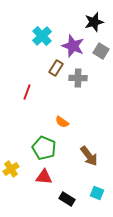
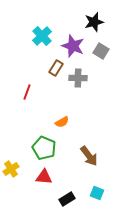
orange semicircle: rotated 64 degrees counterclockwise
black rectangle: rotated 63 degrees counterclockwise
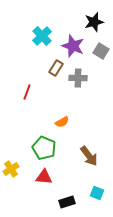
black rectangle: moved 3 px down; rotated 14 degrees clockwise
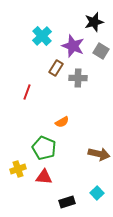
brown arrow: moved 10 px right, 2 px up; rotated 40 degrees counterclockwise
yellow cross: moved 7 px right; rotated 14 degrees clockwise
cyan square: rotated 24 degrees clockwise
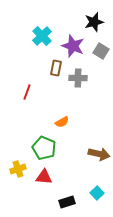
brown rectangle: rotated 21 degrees counterclockwise
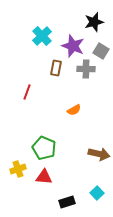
gray cross: moved 8 px right, 9 px up
orange semicircle: moved 12 px right, 12 px up
